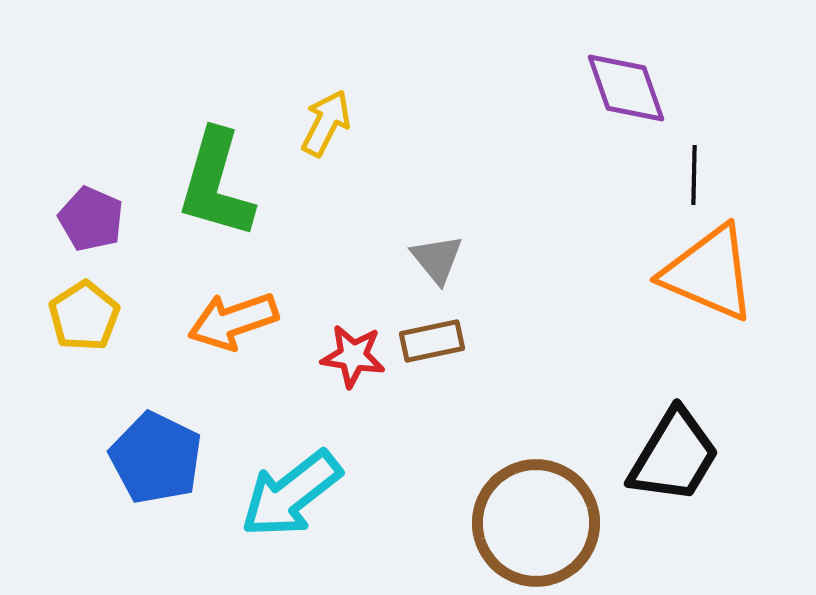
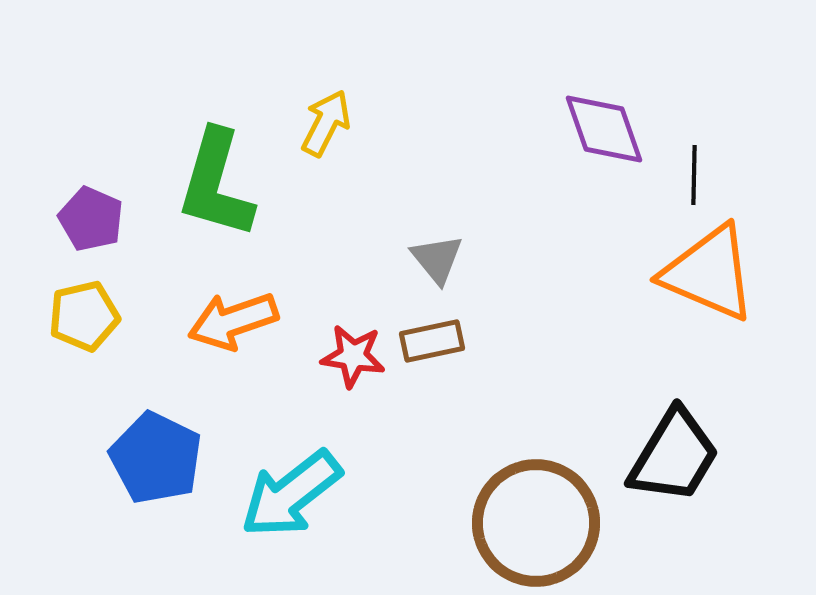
purple diamond: moved 22 px left, 41 px down
yellow pentagon: rotated 20 degrees clockwise
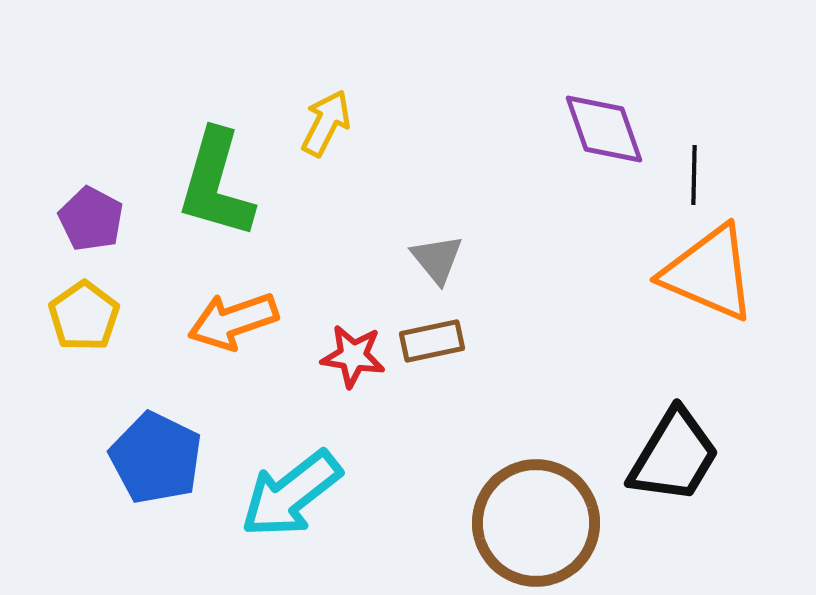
purple pentagon: rotated 4 degrees clockwise
yellow pentagon: rotated 22 degrees counterclockwise
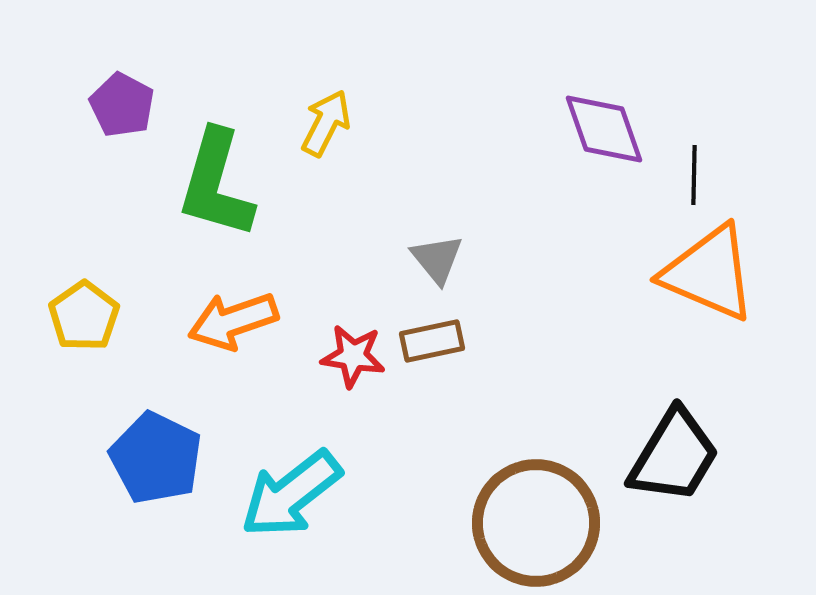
purple pentagon: moved 31 px right, 114 px up
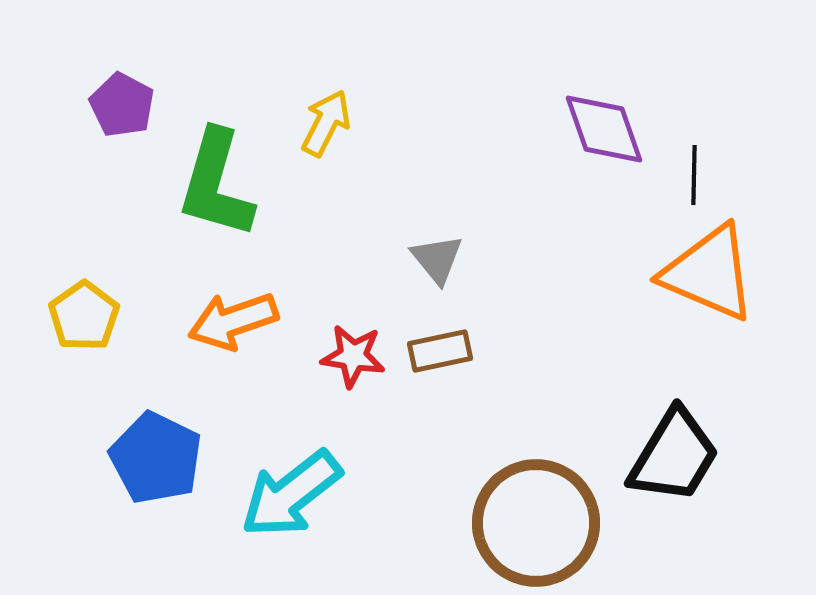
brown rectangle: moved 8 px right, 10 px down
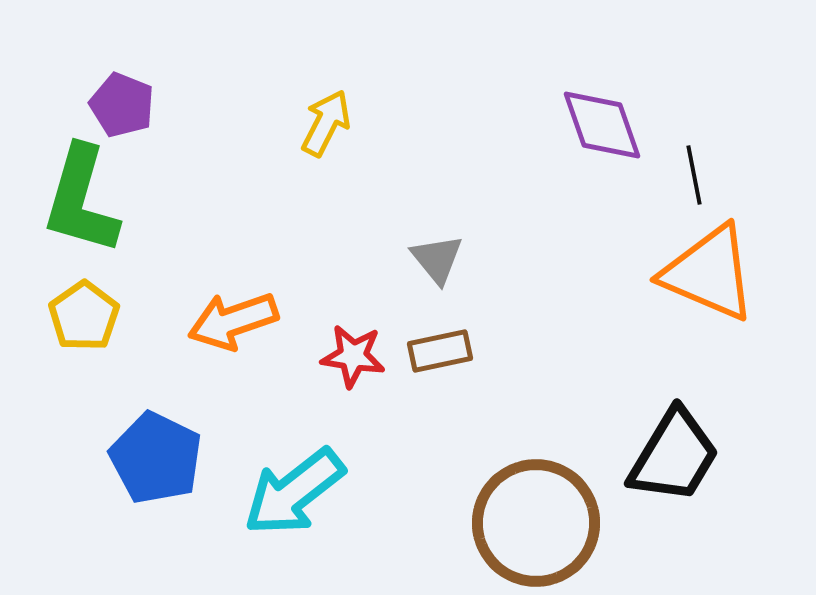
purple pentagon: rotated 6 degrees counterclockwise
purple diamond: moved 2 px left, 4 px up
black line: rotated 12 degrees counterclockwise
green L-shape: moved 135 px left, 16 px down
cyan arrow: moved 3 px right, 2 px up
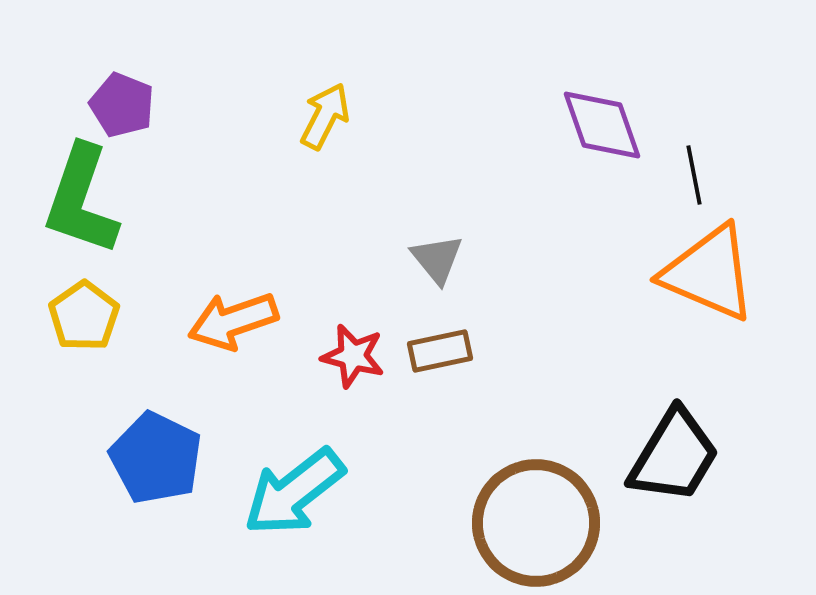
yellow arrow: moved 1 px left, 7 px up
green L-shape: rotated 3 degrees clockwise
red star: rotated 6 degrees clockwise
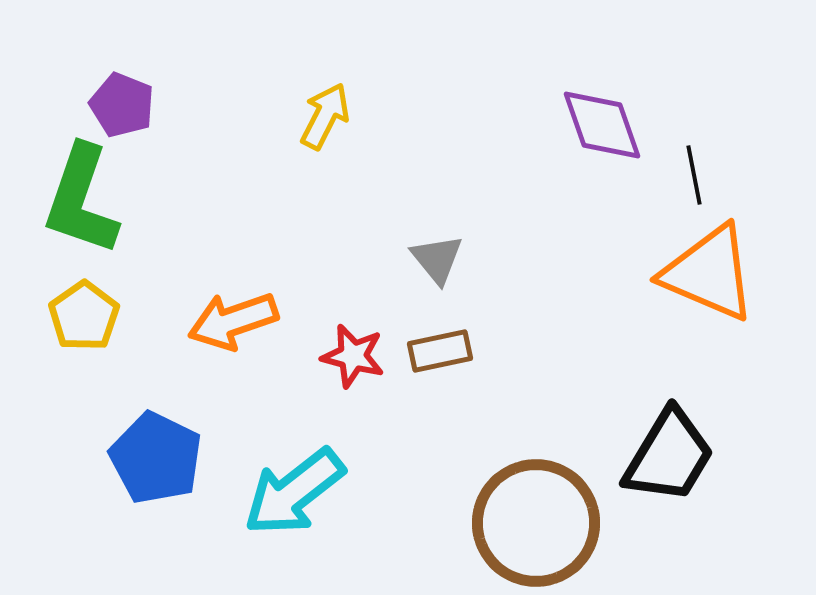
black trapezoid: moved 5 px left
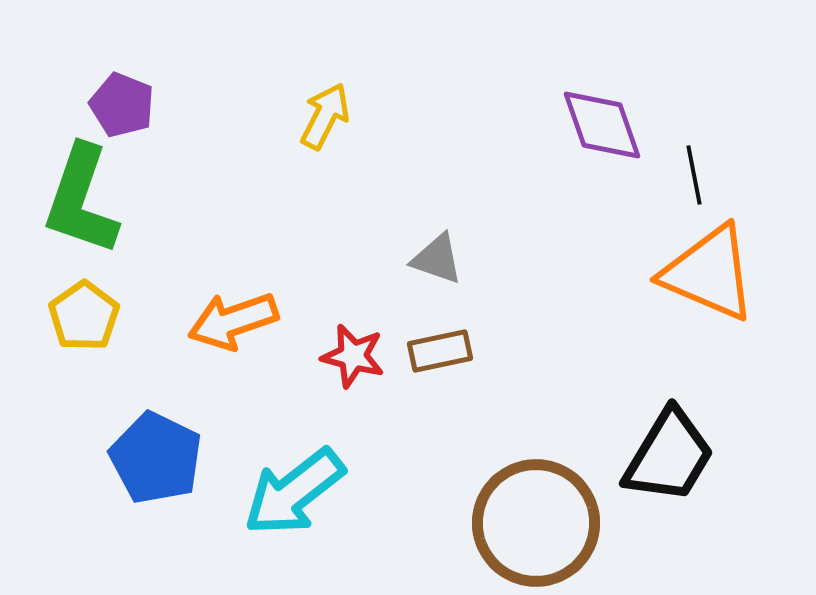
gray triangle: rotated 32 degrees counterclockwise
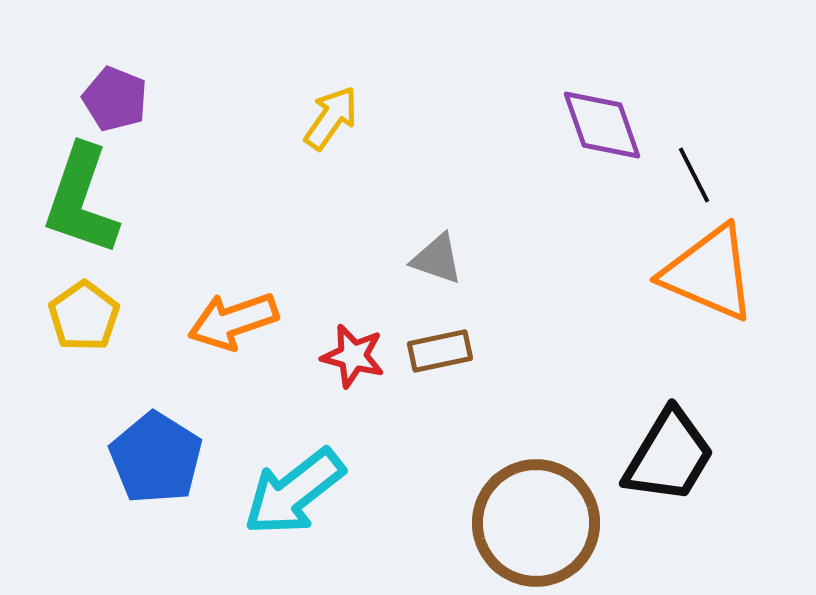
purple pentagon: moved 7 px left, 6 px up
yellow arrow: moved 6 px right, 2 px down; rotated 8 degrees clockwise
black line: rotated 16 degrees counterclockwise
blue pentagon: rotated 6 degrees clockwise
